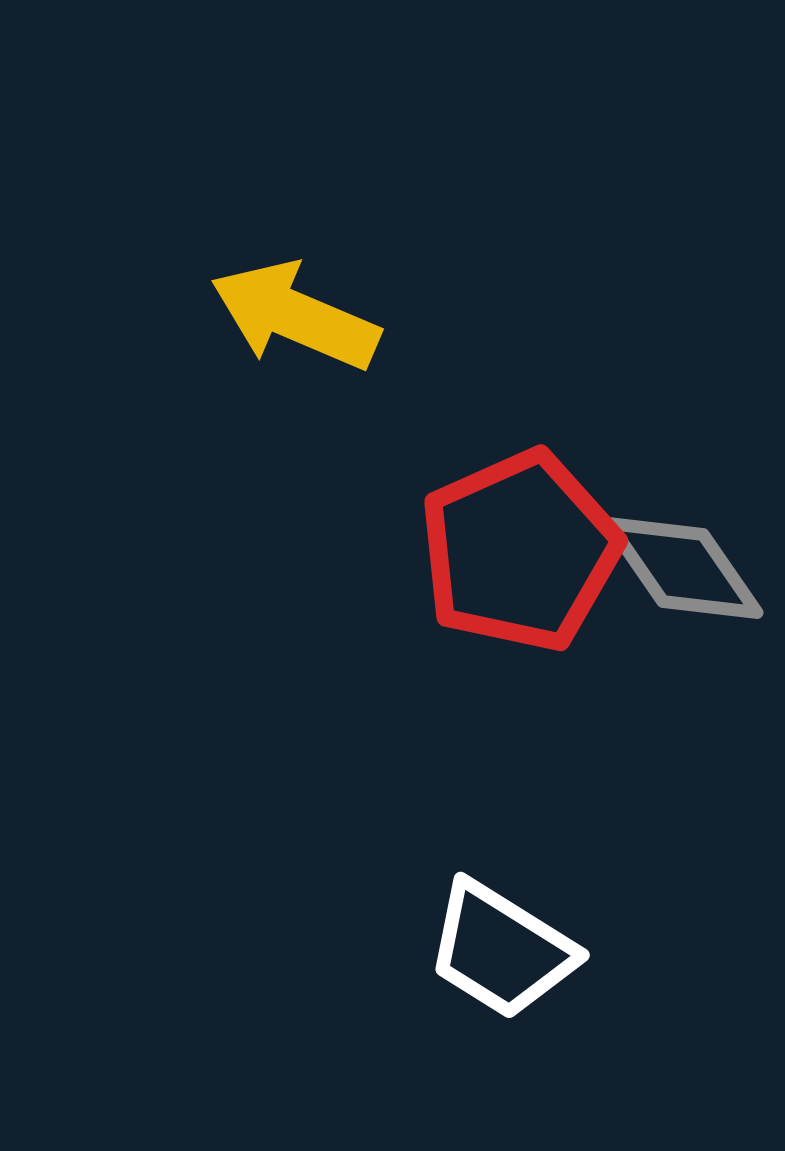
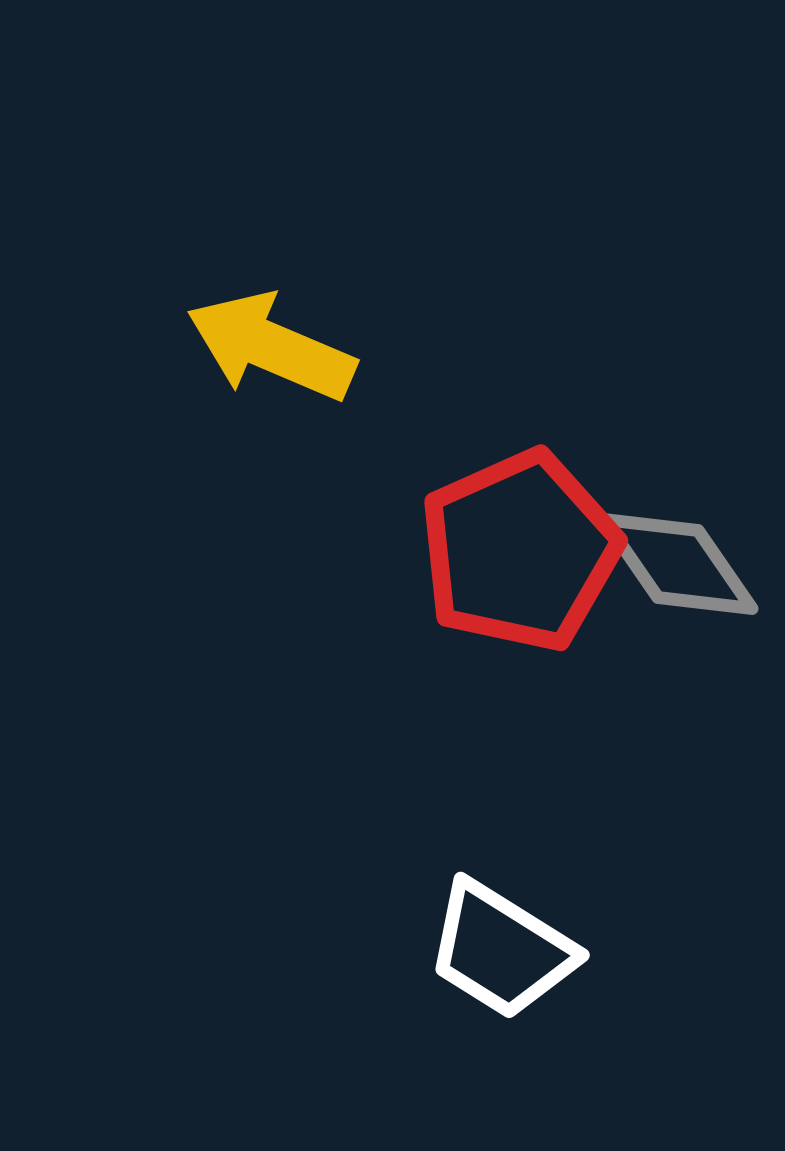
yellow arrow: moved 24 px left, 31 px down
gray diamond: moved 5 px left, 4 px up
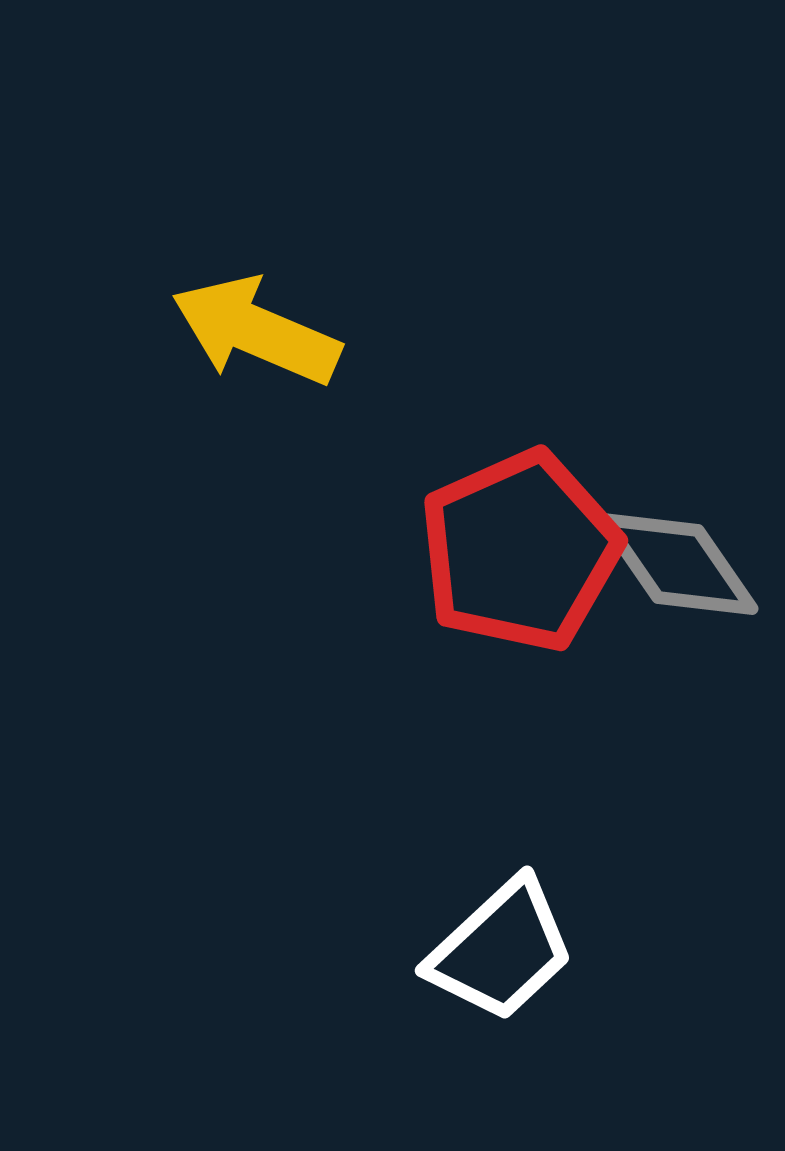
yellow arrow: moved 15 px left, 16 px up
white trapezoid: rotated 75 degrees counterclockwise
